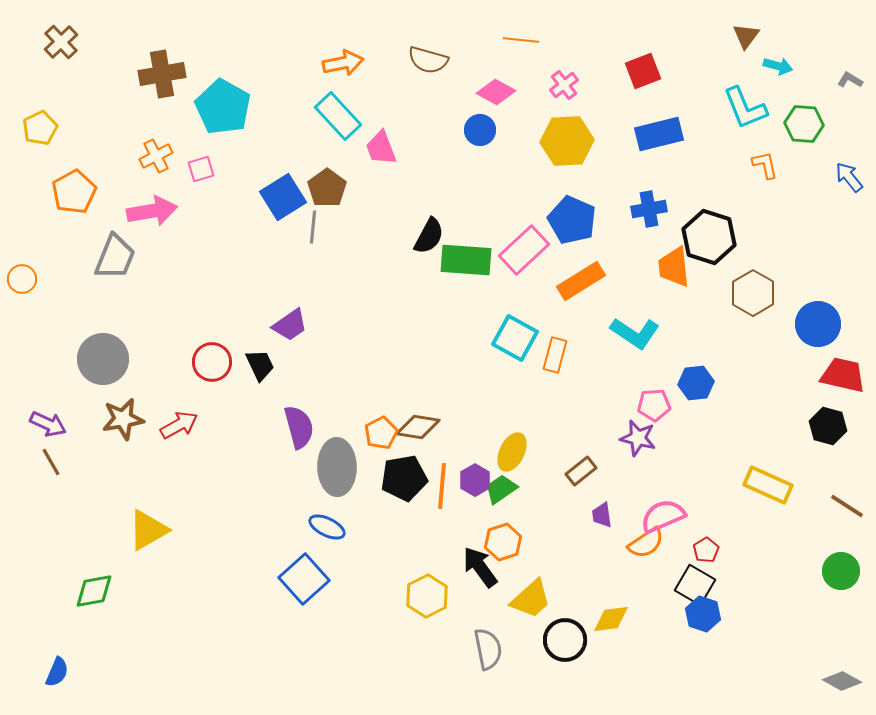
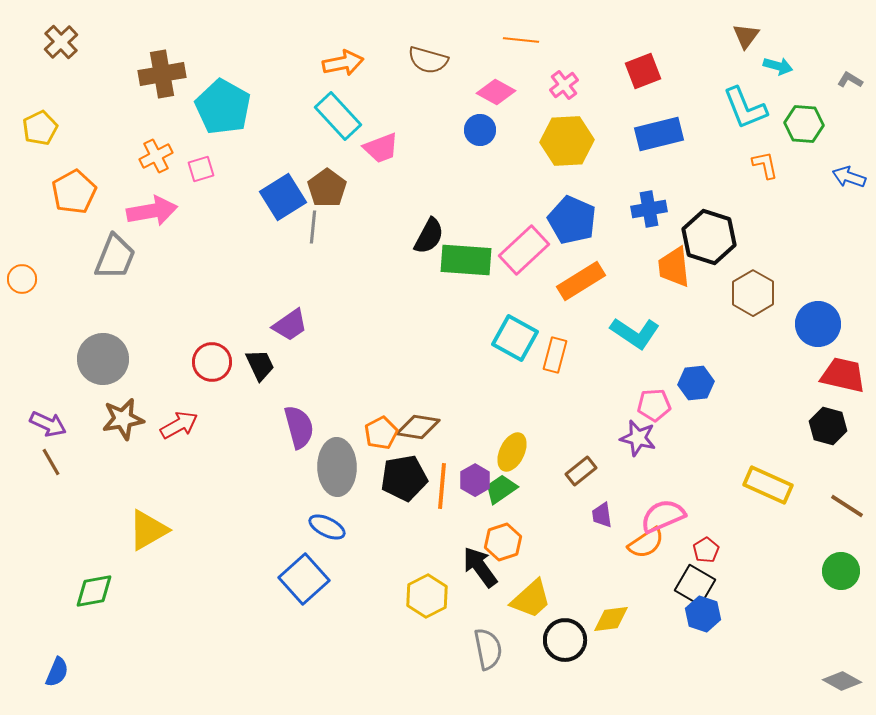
pink trapezoid at (381, 148): rotated 90 degrees counterclockwise
blue arrow at (849, 177): rotated 32 degrees counterclockwise
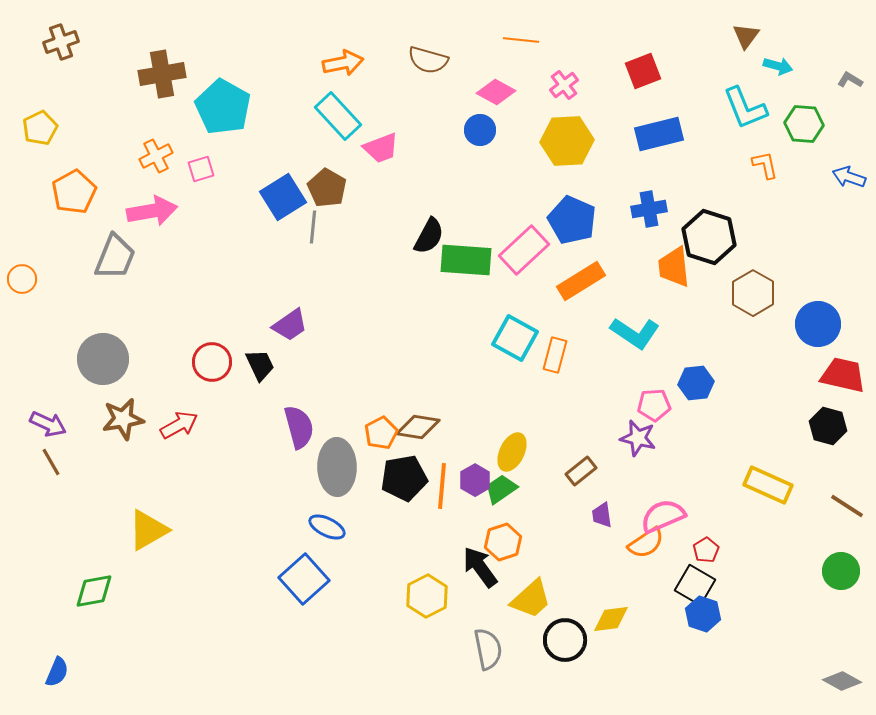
brown cross at (61, 42): rotated 24 degrees clockwise
brown pentagon at (327, 188): rotated 6 degrees counterclockwise
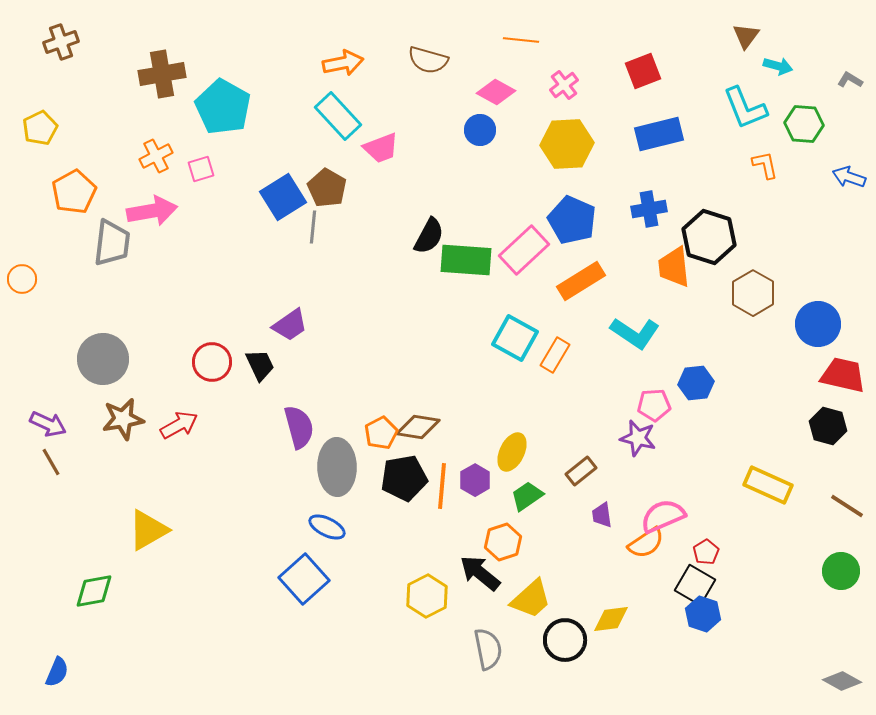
yellow hexagon at (567, 141): moved 3 px down
gray trapezoid at (115, 257): moved 3 px left, 14 px up; rotated 15 degrees counterclockwise
orange rectangle at (555, 355): rotated 16 degrees clockwise
green trapezoid at (501, 489): moved 26 px right, 7 px down
red pentagon at (706, 550): moved 2 px down
black arrow at (480, 567): moved 6 px down; rotated 15 degrees counterclockwise
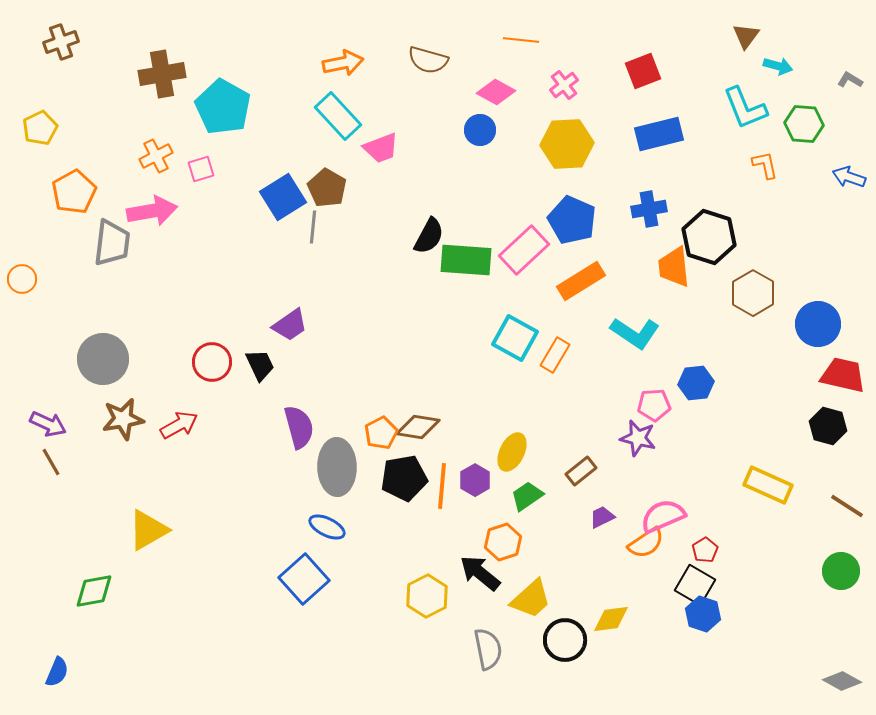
purple trapezoid at (602, 515): moved 2 px down; rotated 72 degrees clockwise
red pentagon at (706, 552): moved 1 px left, 2 px up
